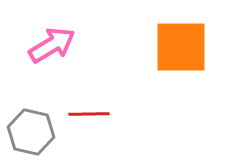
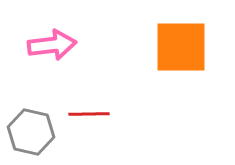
pink arrow: rotated 24 degrees clockwise
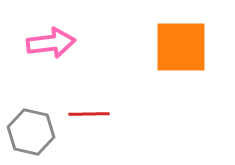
pink arrow: moved 1 px left, 2 px up
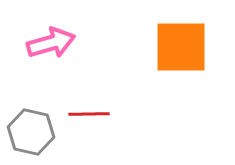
pink arrow: rotated 9 degrees counterclockwise
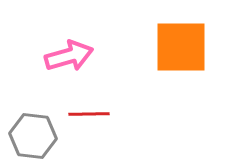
pink arrow: moved 18 px right, 13 px down
gray hexagon: moved 2 px right, 4 px down; rotated 6 degrees counterclockwise
